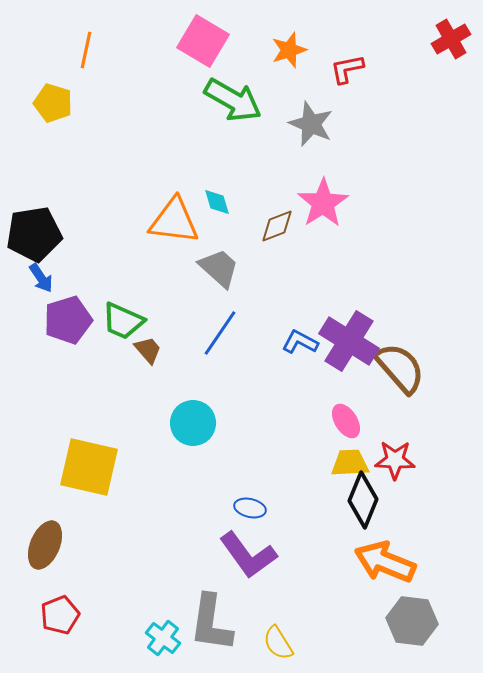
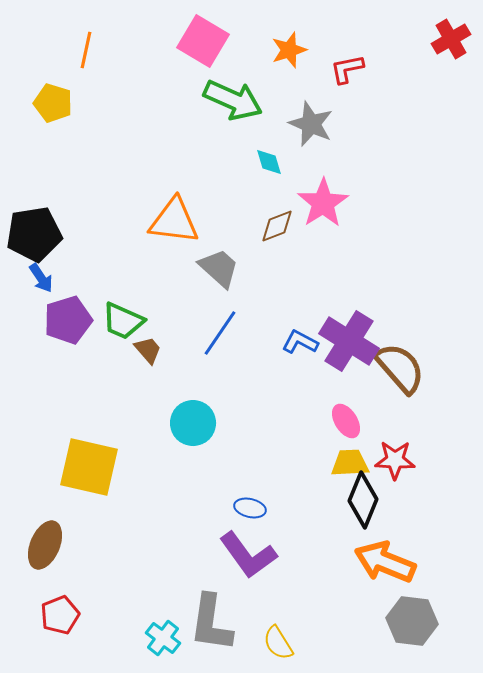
green arrow: rotated 6 degrees counterclockwise
cyan diamond: moved 52 px right, 40 px up
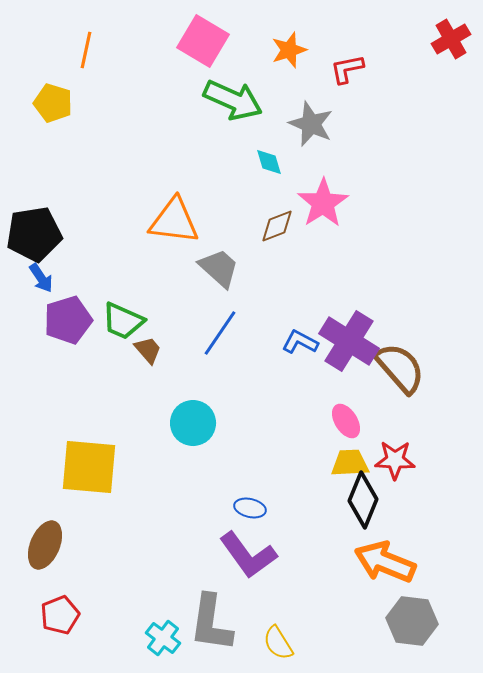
yellow square: rotated 8 degrees counterclockwise
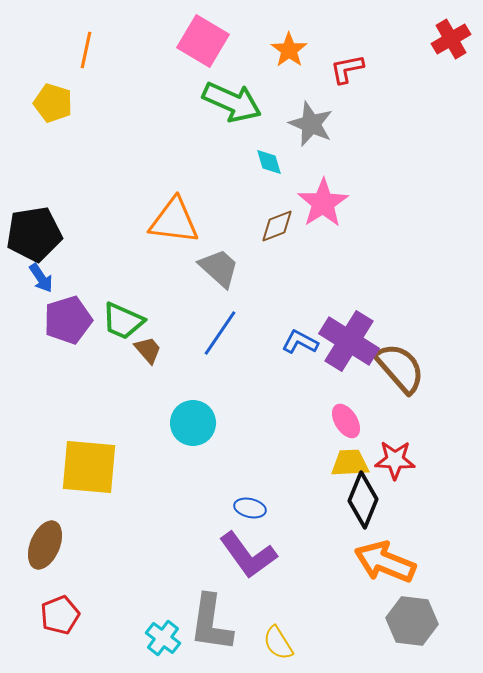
orange star: rotated 18 degrees counterclockwise
green arrow: moved 1 px left, 2 px down
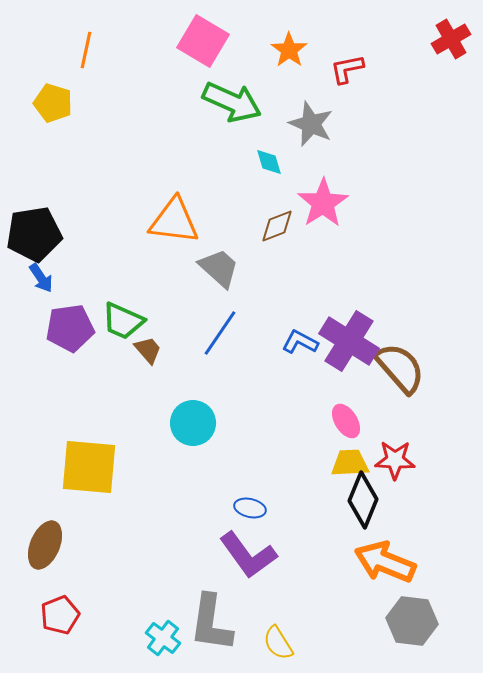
purple pentagon: moved 2 px right, 8 px down; rotated 9 degrees clockwise
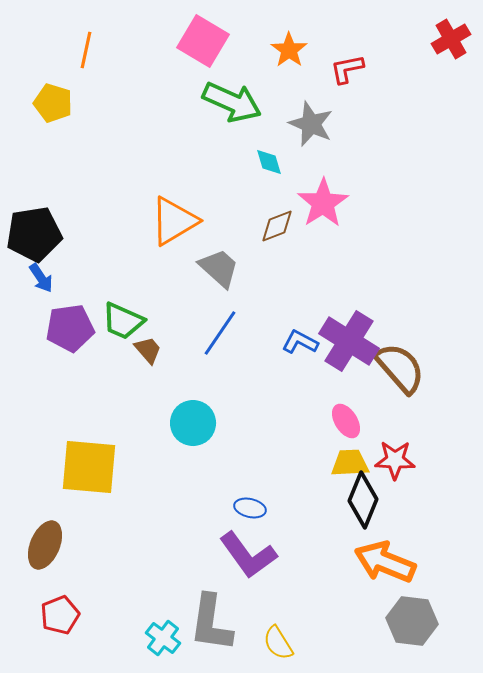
orange triangle: rotated 38 degrees counterclockwise
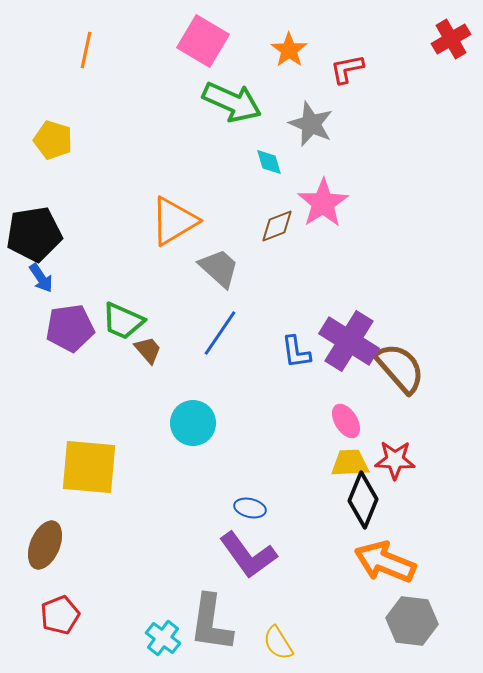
yellow pentagon: moved 37 px down
blue L-shape: moved 4 px left, 10 px down; rotated 126 degrees counterclockwise
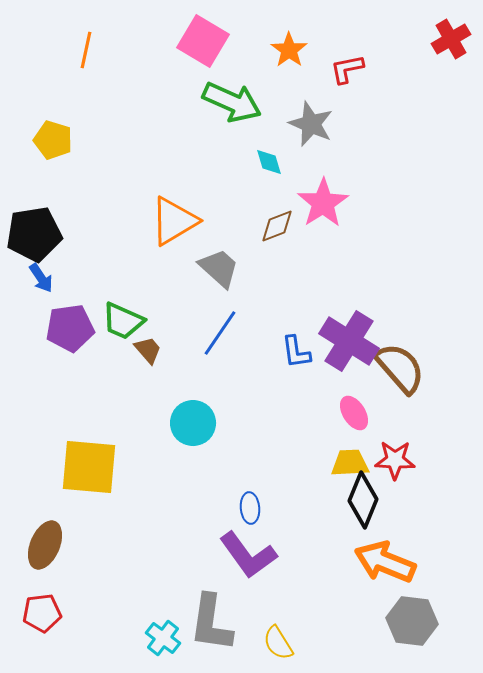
pink ellipse: moved 8 px right, 8 px up
blue ellipse: rotated 72 degrees clockwise
red pentagon: moved 18 px left, 2 px up; rotated 15 degrees clockwise
